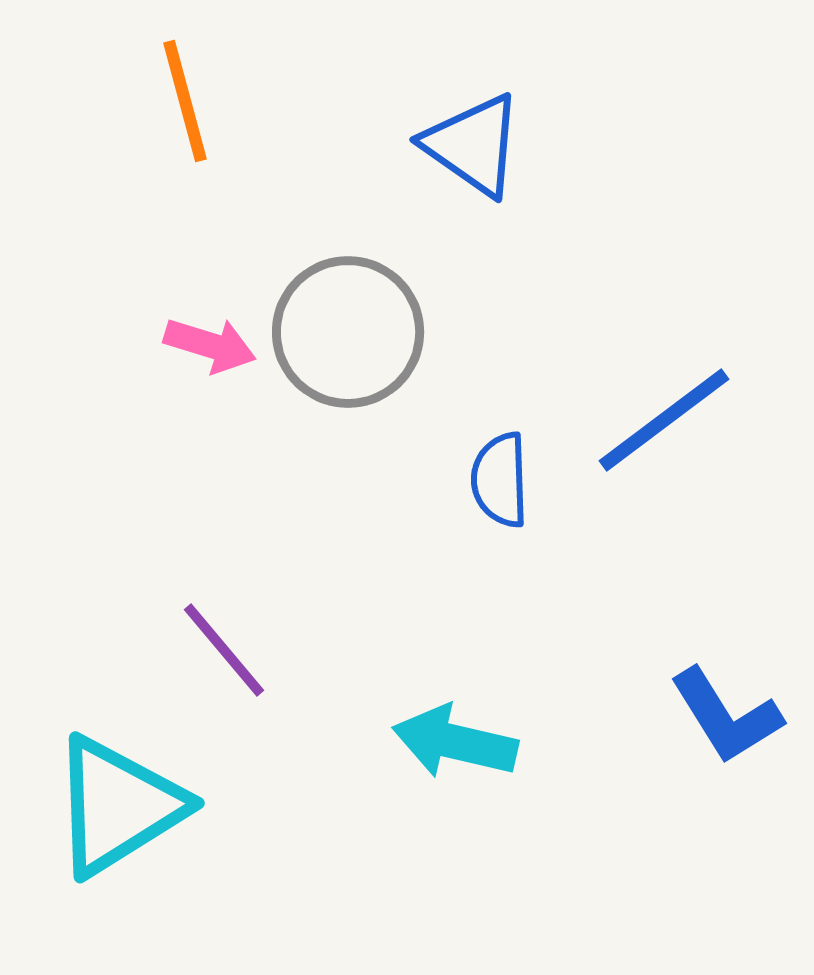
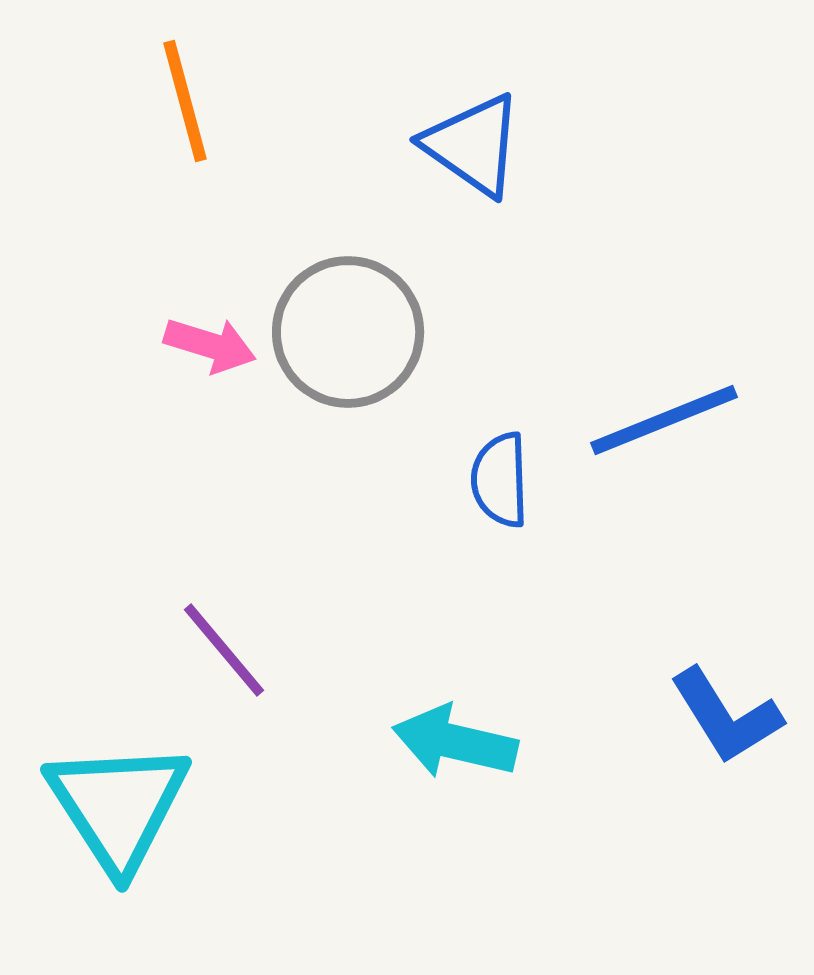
blue line: rotated 15 degrees clockwise
cyan triangle: rotated 31 degrees counterclockwise
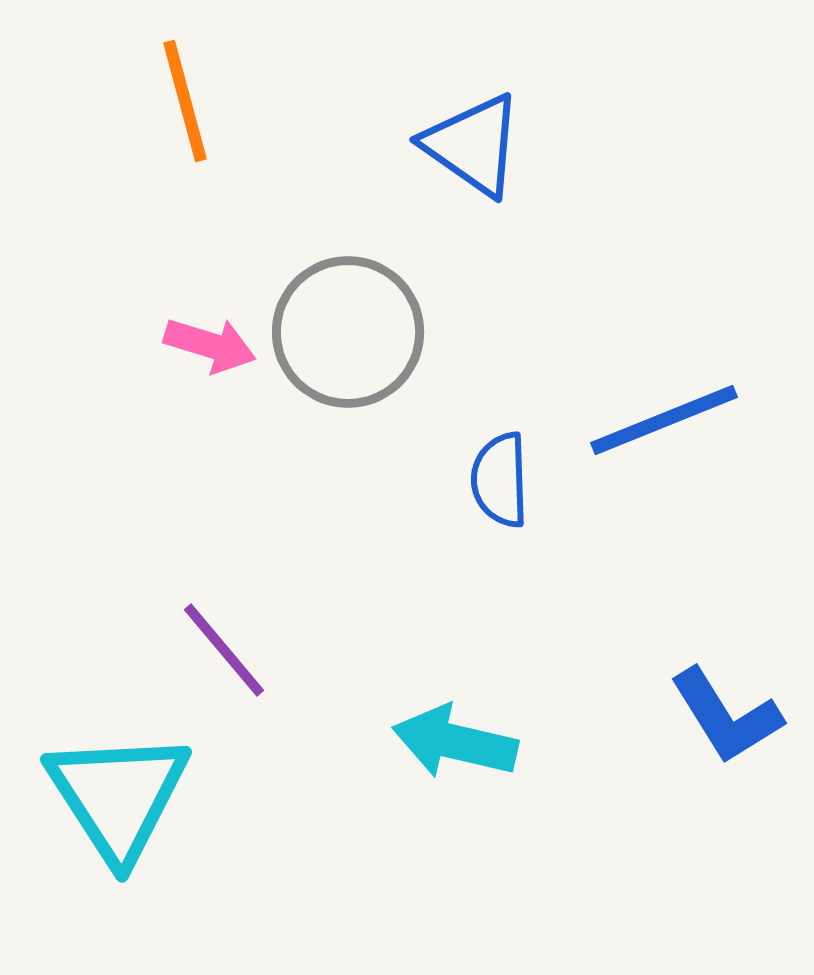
cyan triangle: moved 10 px up
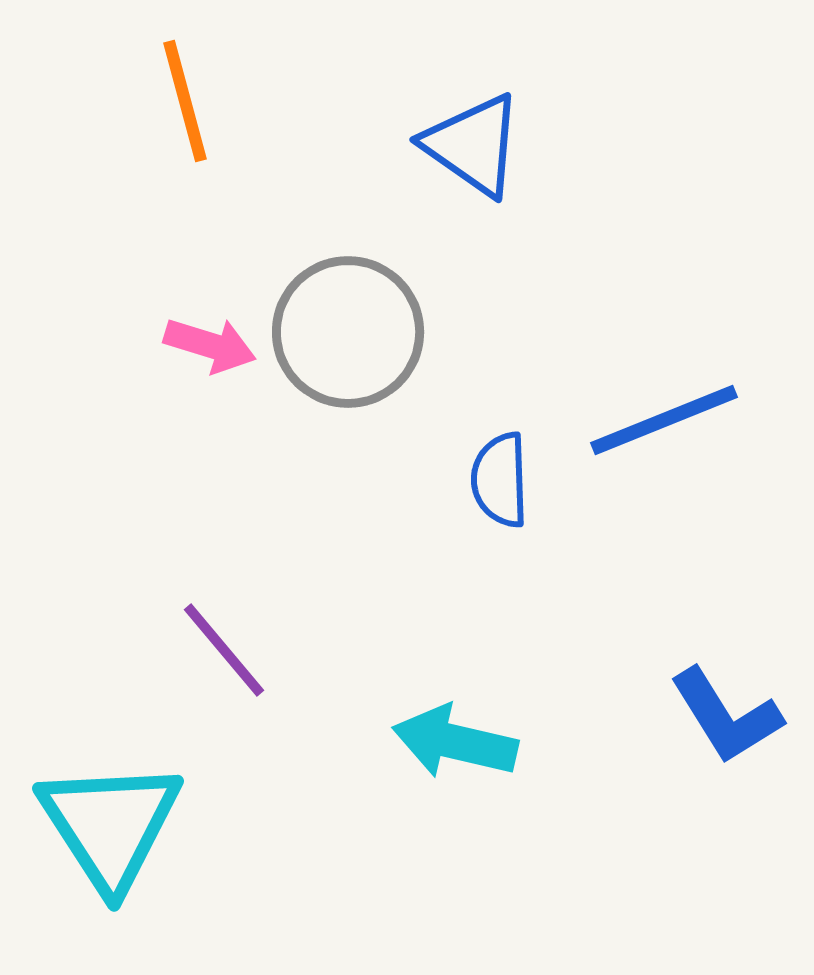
cyan triangle: moved 8 px left, 29 px down
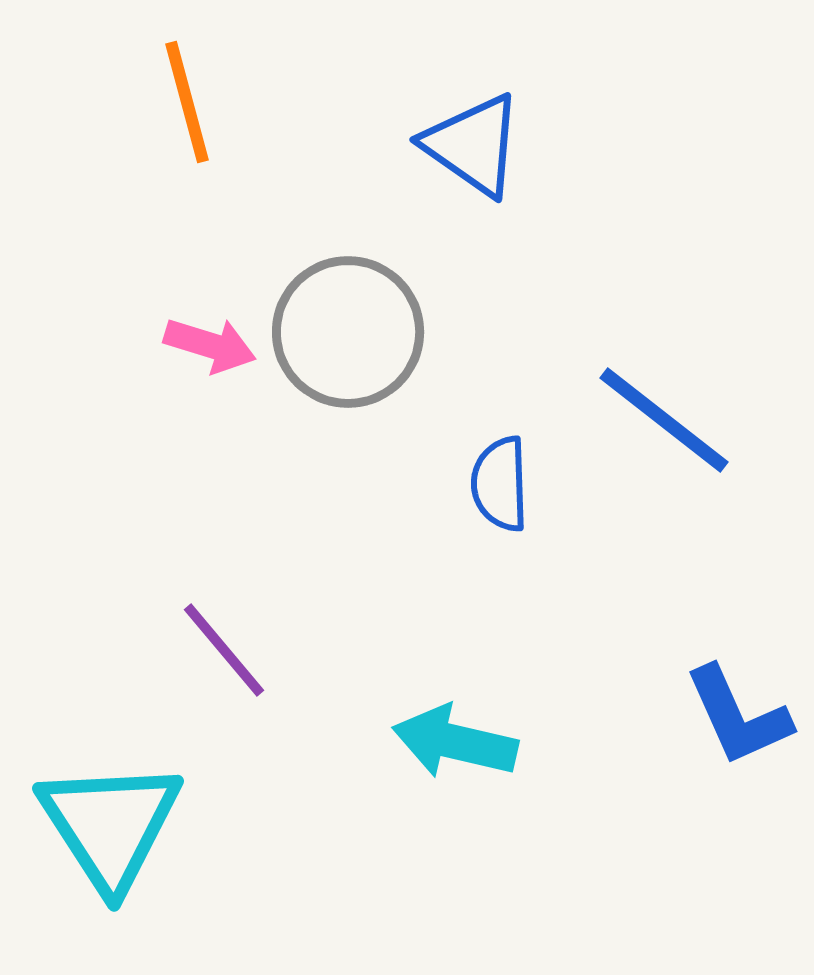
orange line: moved 2 px right, 1 px down
blue line: rotated 60 degrees clockwise
blue semicircle: moved 4 px down
blue L-shape: moved 12 px right; rotated 8 degrees clockwise
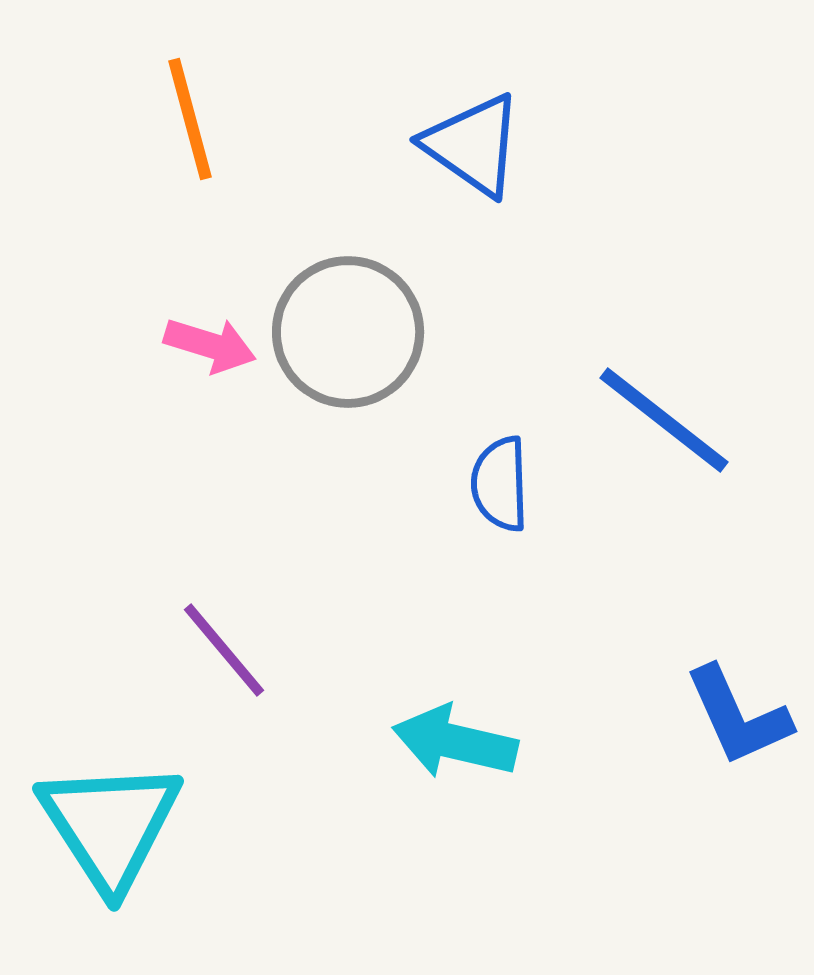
orange line: moved 3 px right, 17 px down
